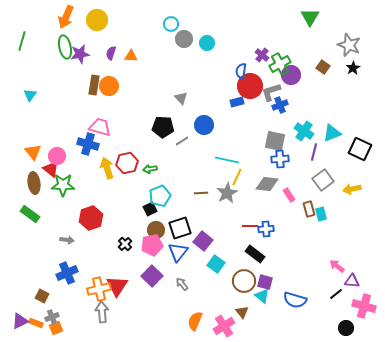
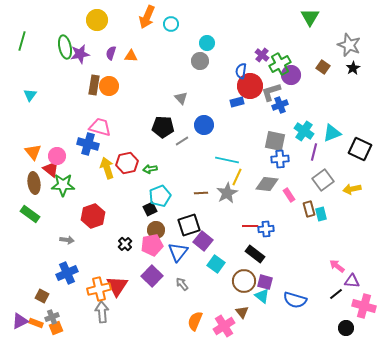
orange arrow at (66, 17): moved 81 px right
gray circle at (184, 39): moved 16 px right, 22 px down
red hexagon at (91, 218): moved 2 px right, 2 px up
black square at (180, 228): moved 9 px right, 3 px up
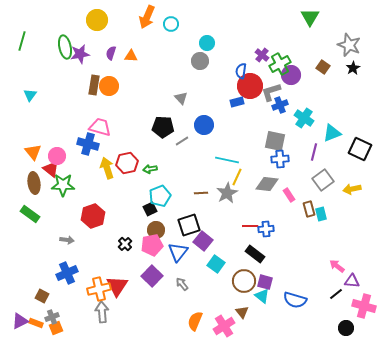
cyan cross at (304, 131): moved 13 px up
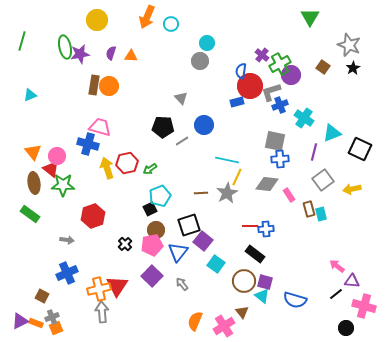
cyan triangle at (30, 95): rotated 32 degrees clockwise
green arrow at (150, 169): rotated 24 degrees counterclockwise
